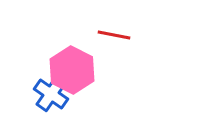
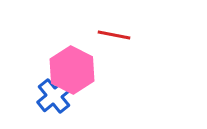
blue cross: moved 3 px right, 2 px down; rotated 16 degrees clockwise
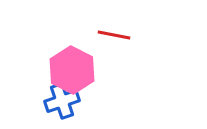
blue cross: moved 8 px right, 5 px down; rotated 20 degrees clockwise
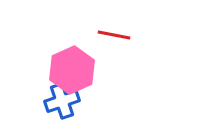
pink hexagon: rotated 9 degrees clockwise
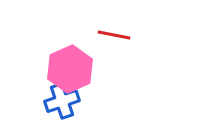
pink hexagon: moved 2 px left, 1 px up
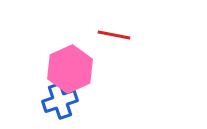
blue cross: moved 2 px left
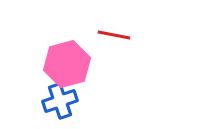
pink hexagon: moved 3 px left, 5 px up; rotated 9 degrees clockwise
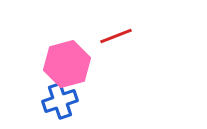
red line: moved 2 px right, 1 px down; rotated 32 degrees counterclockwise
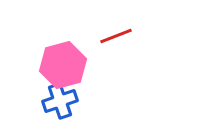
pink hexagon: moved 4 px left, 1 px down
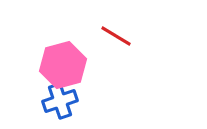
red line: rotated 52 degrees clockwise
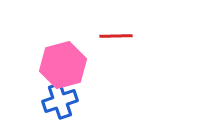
red line: rotated 32 degrees counterclockwise
